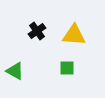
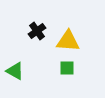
yellow triangle: moved 6 px left, 6 px down
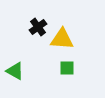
black cross: moved 1 px right, 4 px up
yellow triangle: moved 6 px left, 2 px up
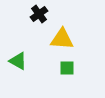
black cross: moved 1 px right, 13 px up
green triangle: moved 3 px right, 10 px up
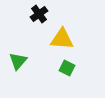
green triangle: rotated 42 degrees clockwise
green square: rotated 28 degrees clockwise
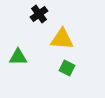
green triangle: moved 4 px up; rotated 48 degrees clockwise
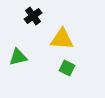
black cross: moved 6 px left, 2 px down
green triangle: rotated 12 degrees counterclockwise
